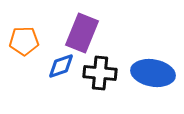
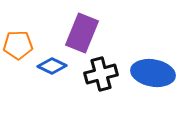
orange pentagon: moved 6 px left, 4 px down
blue diamond: moved 9 px left; rotated 44 degrees clockwise
black cross: moved 1 px right, 1 px down; rotated 20 degrees counterclockwise
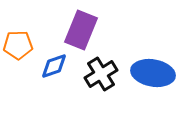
purple rectangle: moved 1 px left, 3 px up
blue diamond: moved 2 px right; rotated 44 degrees counterclockwise
black cross: rotated 16 degrees counterclockwise
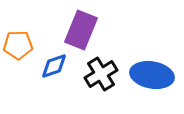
blue ellipse: moved 1 px left, 2 px down
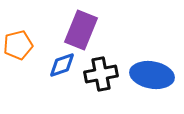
orange pentagon: rotated 12 degrees counterclockwise
blue diamond: moved 8 px right, 1 px up
black cross: rotated 20 degrees clockwise
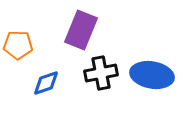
orange pentagon: rotated 16 degrees clockwise
blue diamond: moved 16 px left, 18 px down
black cross: moved 1 px up
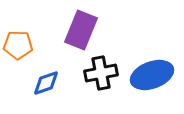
blue ellipse: rotated 30 degrees counterclockwise
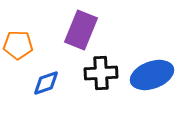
black cross: rotated 8 degrees clockwise
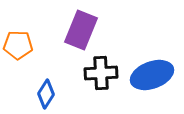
blue diamond: moved 11 px down; rotated 40 degrees counterclockwise
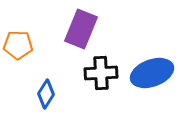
purple rectangle: moved 1 px up
blue ellipse: moved 2 px up
